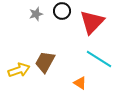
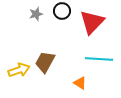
cyan line: rotated 28 degrees counterclockwise
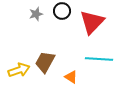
orange triangle: moved 9 px left, 6 px up
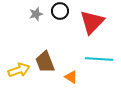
black circle: moved 2 px left
brown trapezoid: rotated 50 degrees counterclockwise
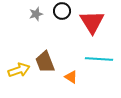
black circle: moved 2 px right
red triangle: rotated 16 degrees counterclockwise
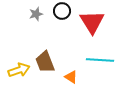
cyan line: moved 1 px right, 1 px down
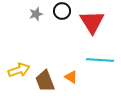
brown trapezoid: moved 19 px down
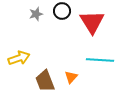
yellow arrow: moved 12 px up
orange triangle: rotated 40 degrees clockwise
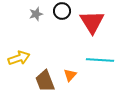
orange triangle: moved 1 px left, 2 px up
